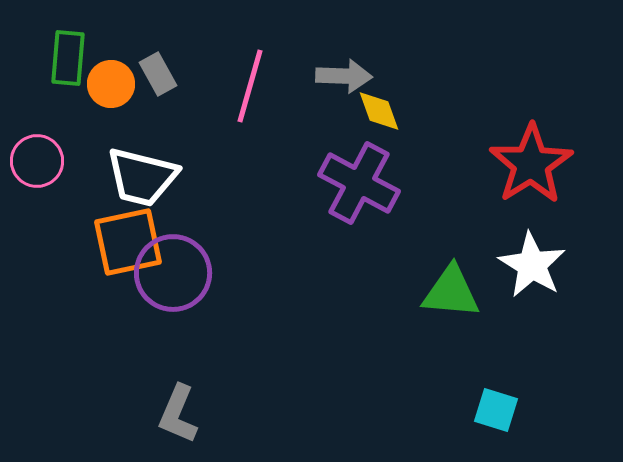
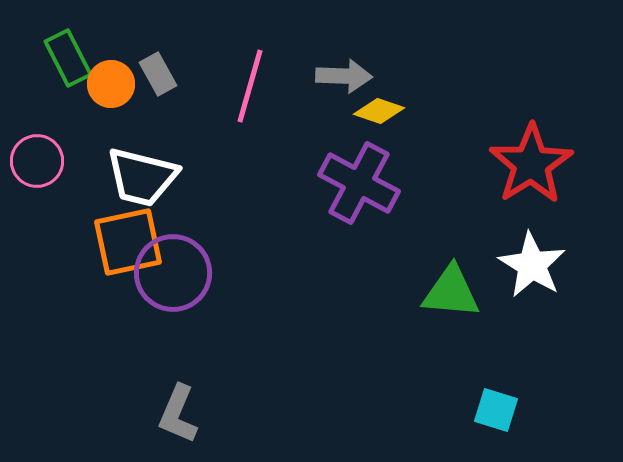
green rectangle: rotated 32 degrees counterclockwise
yellow diamond: rotated 51 degrees counterclockwise
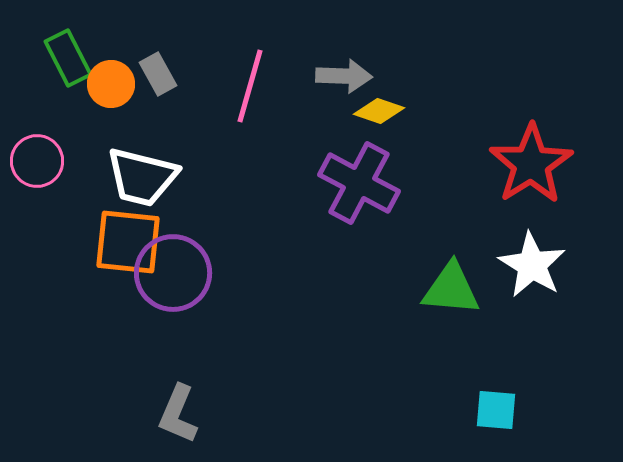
orange square: rotated 18 degrees clockwise
green triangle: moved 3 px up
cyan square: rotated 12 degrees counterclockwise
